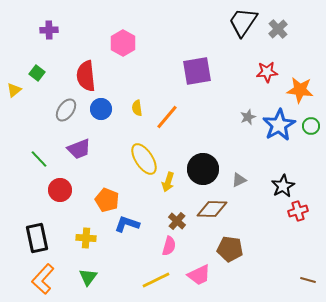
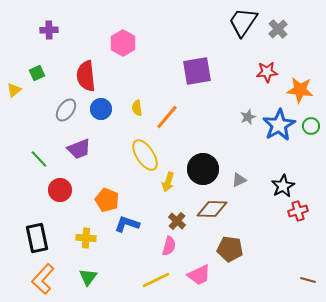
green square: rotated 28 degrees clockwise
yellow ellipse: moved 1 px right, 4 px up
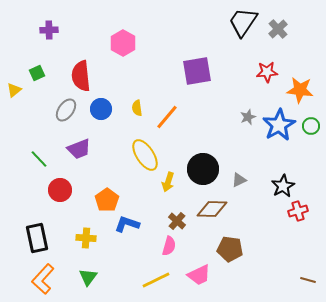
red semicircle: moved 5 px left
orange pentagon: rotated 15 degrees clockwise
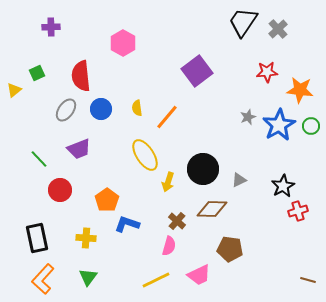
purple cross: moved 2 px right, 3 px up
purple square: rotated 28 degrees counterclockwise
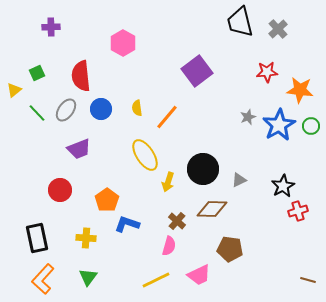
black trapezoid: moved 3 px left; rotated 48 degrees counterclockwise
green line: moved 2 px left, 46 px up
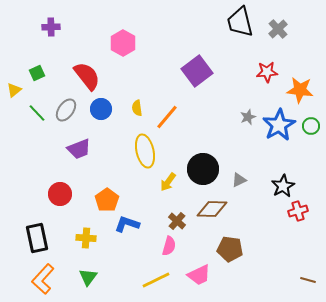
red semicircle: moved 6 px right; rotated 148 degrees clockwise
yellow ellipse: moved 4 px up; rotated 20 degrees clockwise
yellow arrow: rotated 18 degrees clockwise
red circle: moved 4 px down
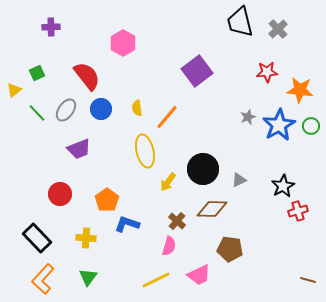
black rectangle: rotated 32 degrees counterclockwise
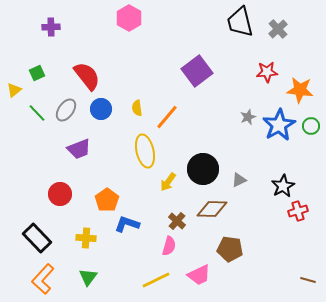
pink hexagon: moved 6 px right, 25 px up
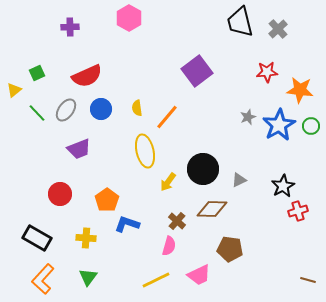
purple cross: moved 19 px right
red semicircle: rotated 104 degrees clockwise
black rectangle: rotated 16 degrees counterclockwise
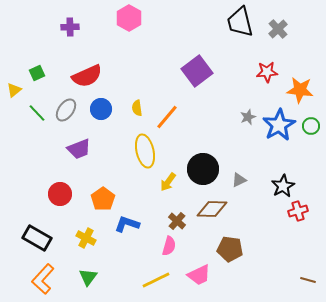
orange pentagon: moved 4 px left, 1 px up
yellow cross: rotated 24 degrees clockwise
